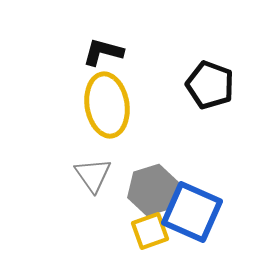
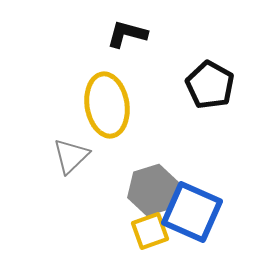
black L-shape: moved 24 px right, 18 px up
black pentagon: rotated 9 degrees clockwise
gray triangle: moved 22 px left, 19 px up; rotated 21 degrees clockwise
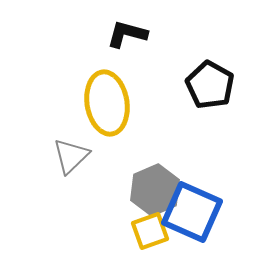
yellow ellipse: moved 2 px up
gray hexagon: moved 2 px right; rotated 6 degrees counterclockwise
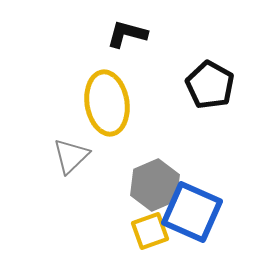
gray hexagon: moved 5 px up
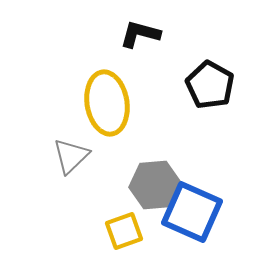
black L-shape: moved 13 px right
gray hexagon: rotated 18 degrees clockwise
yellow square: moved 26 px left
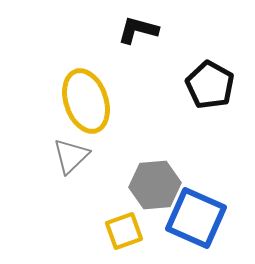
black L-shape: moved 2 px left, 4 px up
yellow ellipse: moved 21 px left, 2 px up; rotated 10 degrees counterclockwise
blue square: moved 4 px right, 6 px down
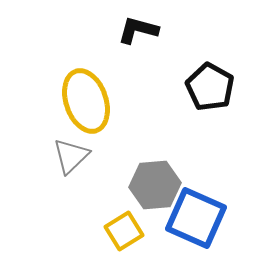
black pentagon: moved 2 px down
yellow square: rotated 12 degrees counterclockwise
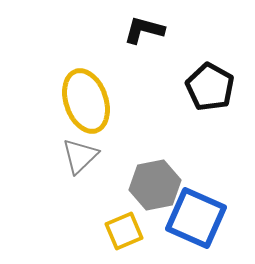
black L-shape: moved 6 px right
gray triangle: moved 9 px right
gray hexagon: rotated 6 degrees counterclockwise
yellow square: rotated 9 degrees clockwise
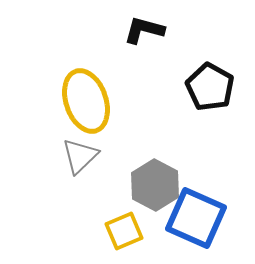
gray hexagon: rotated 21 degrees counterclockwise
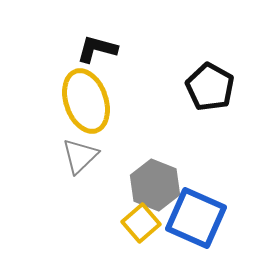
black L-shape: moved 47 px left, 19 px down
gray hexagon: rotated 6 degrees counterclockwise
yellow square: moved 17 px right, 8 px up; rotated 18 degrees counterclockwise
